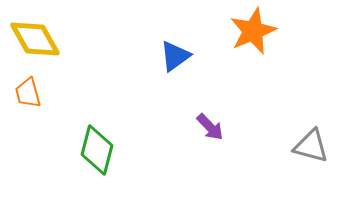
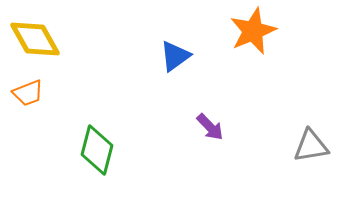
orange trapezoid: rotated 96 degrees counterclockwise
gray triangle: rotated 24 degrees counterclockwise
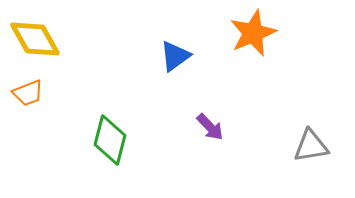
orange star: moved 2 px down
green diamond: moved 13 px right, 10 px up
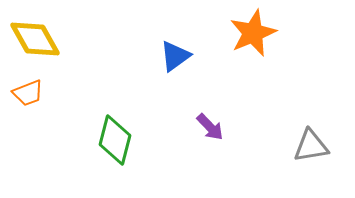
green diamond: moved 5 px right
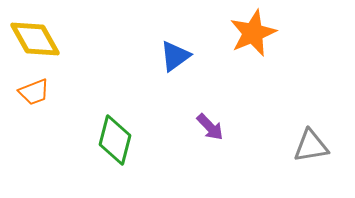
orange trapezoid: moved 6 px right, 1 px up
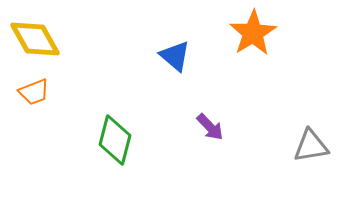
orange star: rotated 9 degrees counterclockwise
blue triangle: rotated 44 degrees counterclockwise
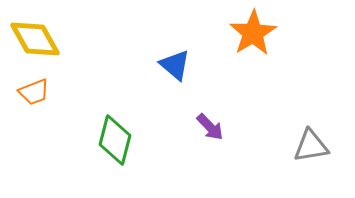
blue triangle: moved 9 px down
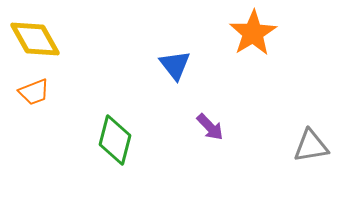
blue triangle: rotated 12 degrees clockwise
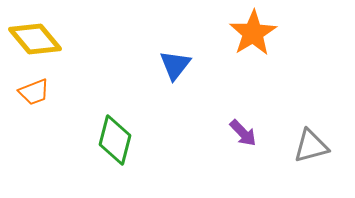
yellow diamond: rotated 10 degrees counterclockwise
blue triangle: rotated 16 degrees clockwise
purple arrow: moved 33 px right, 6 px down
gray triangle: rotated 6 degrees counterclockwise
